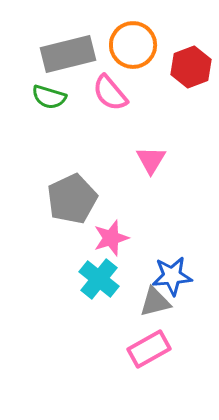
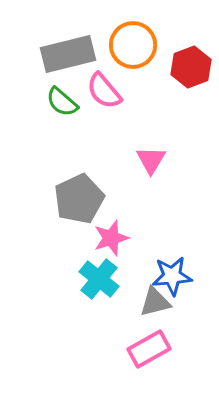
pink semicircle: moved 6 px left, 2 px up
green semicircle: moved 13 px right, 5 px down; rotated 24 degrees clockwise
gray pentagon: moved 7 px right
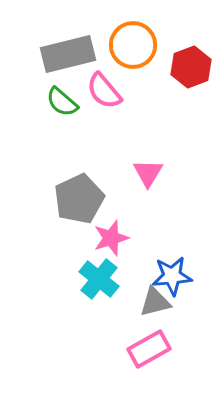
pink triangle: moved 3 px left, 13 px down
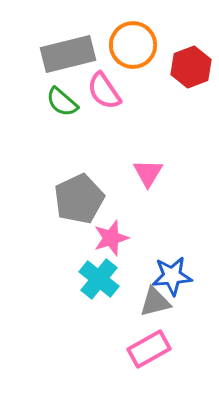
pink semicircle: rotated 6 degrees clockwise
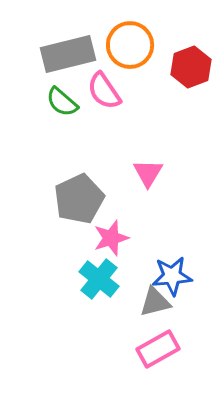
orange circle: moved 3 px left
pink rectangle: moved 9 px right
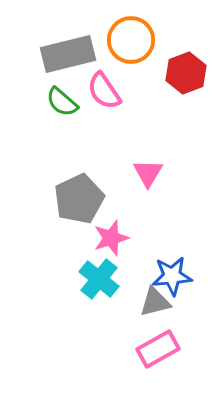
orange circle: moved 1 px right, 5 px up
red hexagon: moved 5 px left, 6 px down
